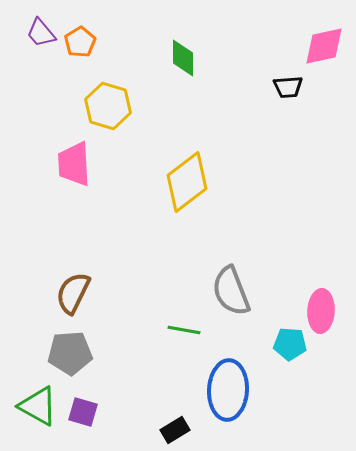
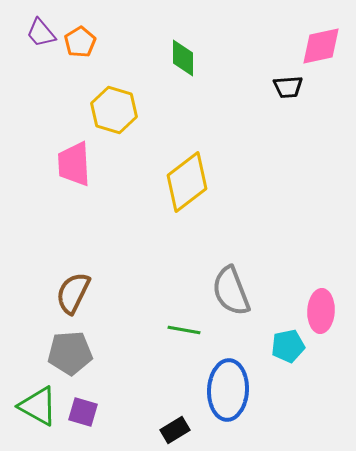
pink diamond: moved 3 px left
yellow hexagon: moved 6 px right, 4 px down
cyan pentagon: moved 2 px left, 2 px down; rotated 16 degrees counterclockwise
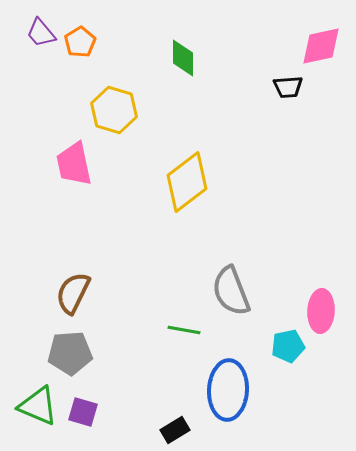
pink trapezoid: rotated 9 degrees counterclockwise
green triangle: rotated 6 degrees counterclockwise
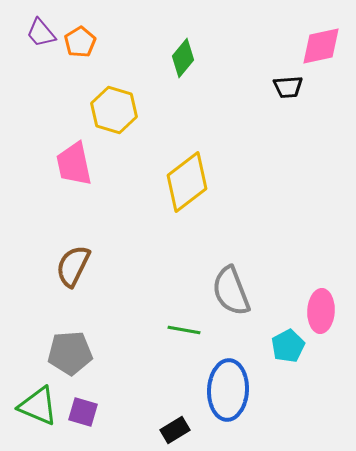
green diamond: rotated 39 degrees clockwise
brown semicircle: moved 27 px up
cyan pentagon: rotated 16 degrees counterclockwise
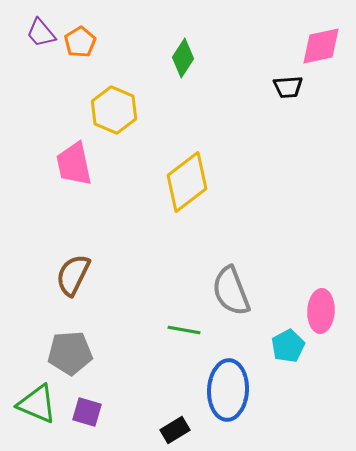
green diamond: rotated 6 degrees counterclockwise
yellow hexagon: rotated 6 degrees clockwise
brown semicircle: moved 9 px down
green triangle: moved 1 px left, 2 px up
purple square: moved 4 px right
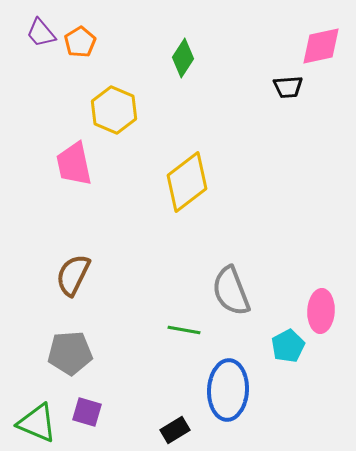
green triangle: moved 19 px down
